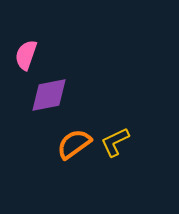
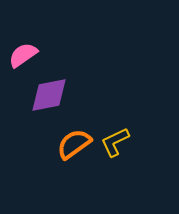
pink semicircle: moved 3 px left; rotated 36 degrees clockwise
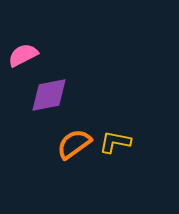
pink semicircle: rotated 8 degrees clockwise
yellow L-shape: rotated 36 degrees clockwise
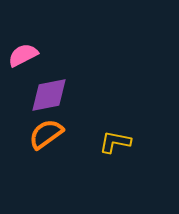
orange semicircle: moved 28 px left, 10 px up
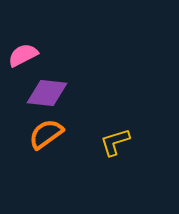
purple diamond: moved 2 px left, 2 px up; rotated 18 degrees clockwise
yellow L-shape: rotated 28 degrees counterclockwise
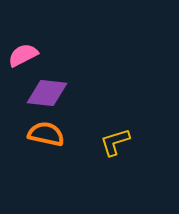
orange semicircle: rotated 48 degrees clockwise
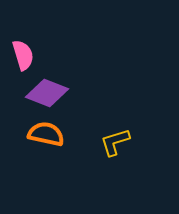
pink semicircle: rotated 100 degrees clockwise
purple diamond: rotated 15 degrees clockwise
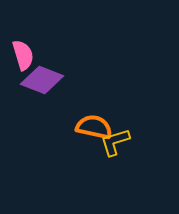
purple diamond: moved 5 px left, 13 px up
orange semicircle: moved 48 px right, 7 px up
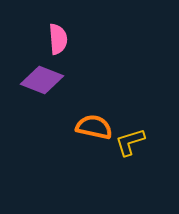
pink semicircle: moved 35 px right, 16 px up; rotated 12 degrees clockwise
yellow L-shape: moved 15 px right
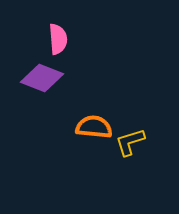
purple diamond: moved 2 px up
orange semicircle: rotated 6 degrees counterclockwise
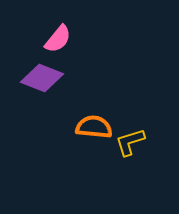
pink semicircle: rotated 44 degrees clockwise
